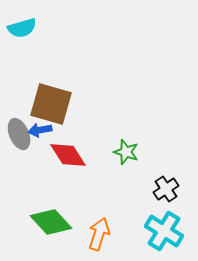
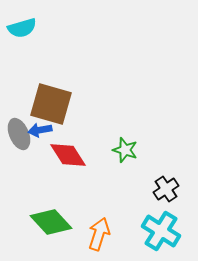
green star: moved 1 px left, 2 px up
cyan cross: moved 3 px left
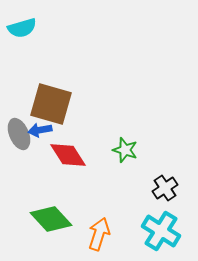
black cross: moved 1 px left, 1 px up
green diamond: moved 3 px up
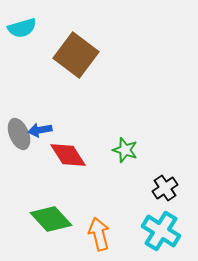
brown square: moved 25 px right, 49 px up; rotated 21 degrees clockwise
orange arrow: rotated 32 degrees counterclockwise
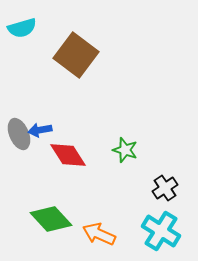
orange arrow: rotated 52 degrees counterclockwise
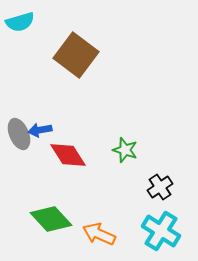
cyan semicircle: moved 2 px left, 6 px up
black cross: moved 5 px left, 1 px up
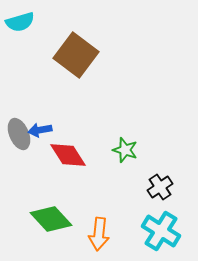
orange arrow: rotated 108 degrees counterclockwise
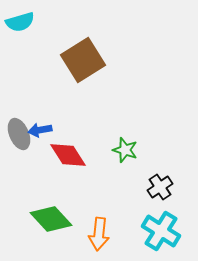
brown square: moved 7 px right, 5 px down; rotated 21 degrees clockwise
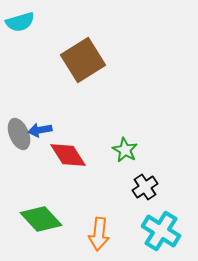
green star: rotated 10 degrees clockwise
black cross: moved 15 px left
green diamond: moved 10 px left
